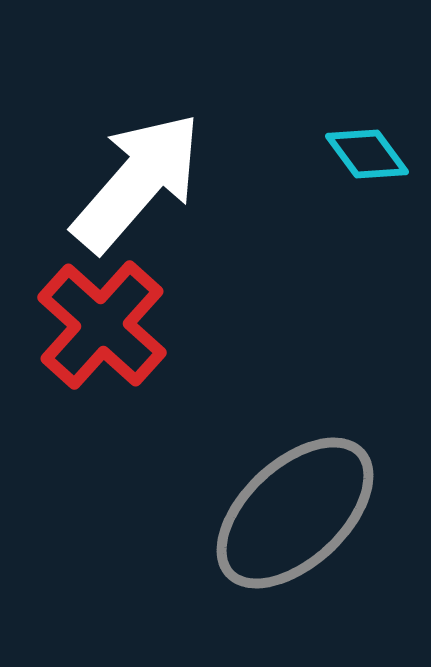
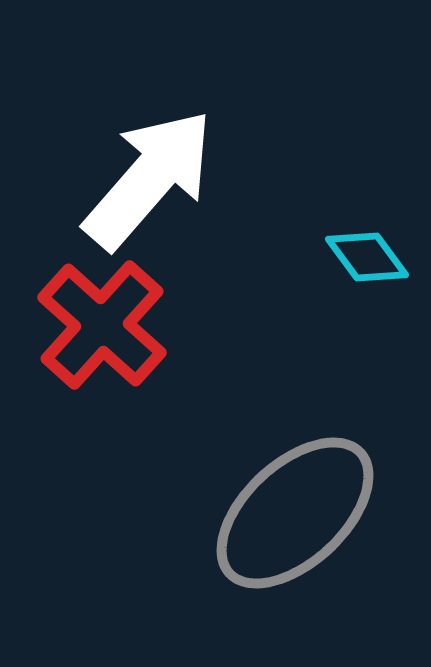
cyan diamond: moved 103 px down
white arrow: moved 12 px right, 3 px up
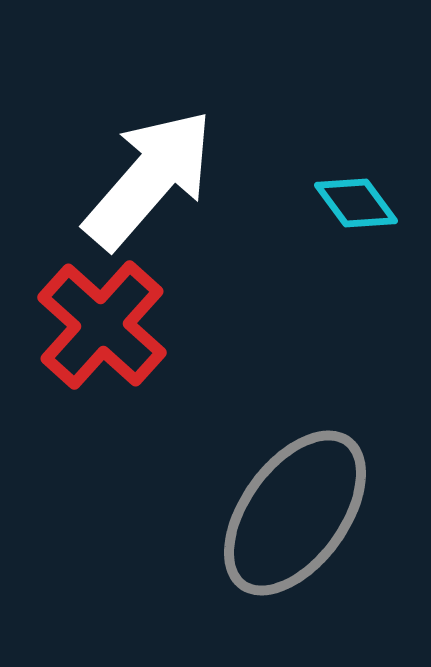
cyan diamond: moved 11 px left, 54 px up
gray ellipse: rotated 11 degrees counterclockwise
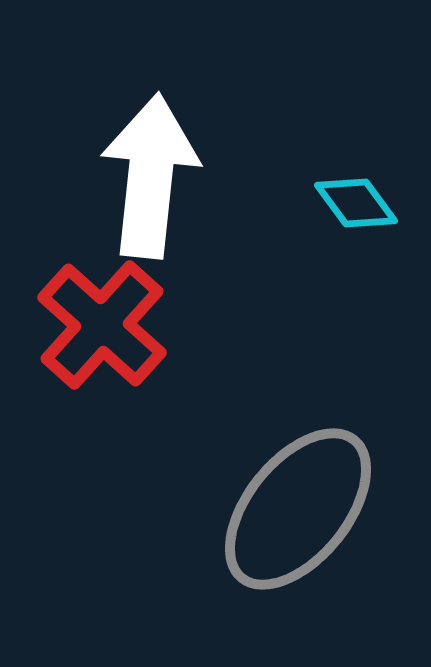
white arrow: moved 1 px right, 3 px up; rotated 35 degrees counterclockwise
gray ellipse: moved 3 px right, 4 px up; rotated 3 degrees clockwise
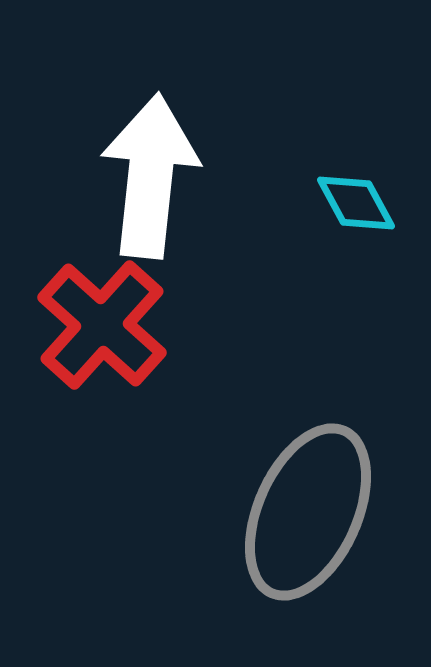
cyan diamond: rotated 8 degrees clockwise
gray ellipse: moved 10 px right, 3 px down; rotated 15 degrees counterclockwise
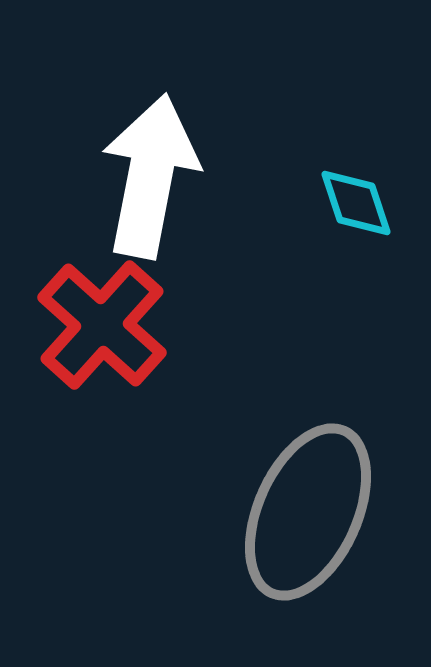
white arrow: rotated 5 degrees clockwise
cyan diamond: rotated 10 degrees clockwise
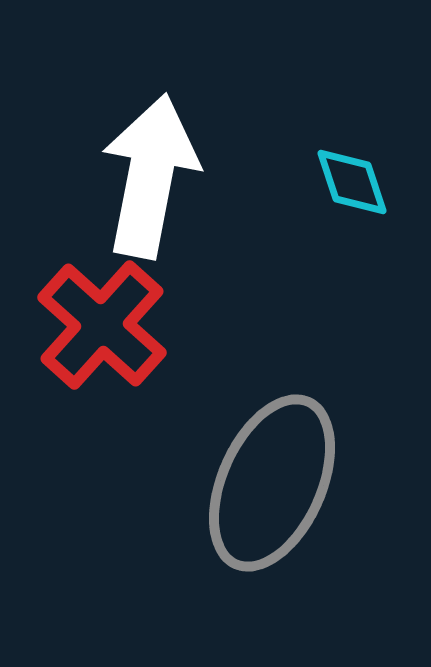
cyan diamond: moved 4 px left, 21 px up
gray ellipse: moved 36 px left, 29 px up
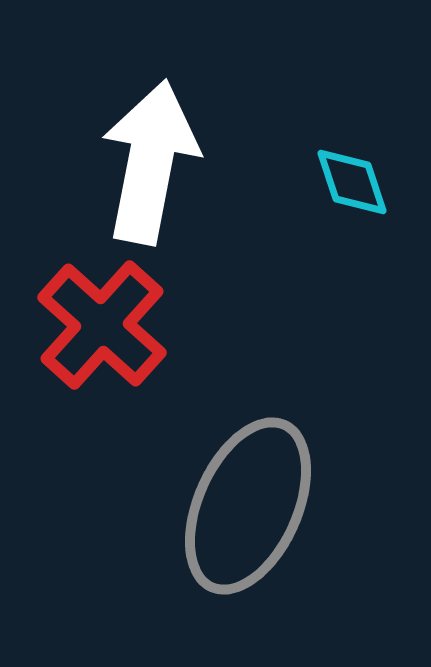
white arrow: moved 14 px up
gray ellipse: moved 24 px left, 23 px down
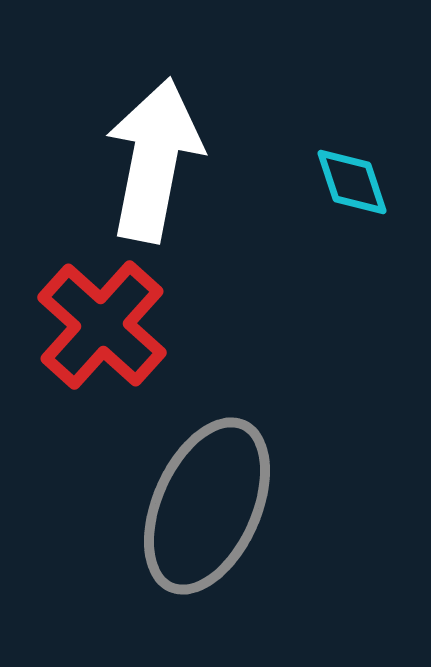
white arrow: moved 4 px right, 2 px up
gray ellipse: moved 41 px left
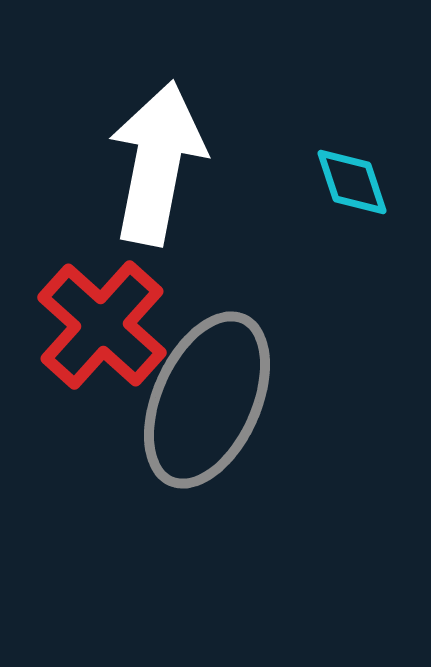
white arrow: moved 3 px right, 3 px down
gray ellipse: moved 106 px up
